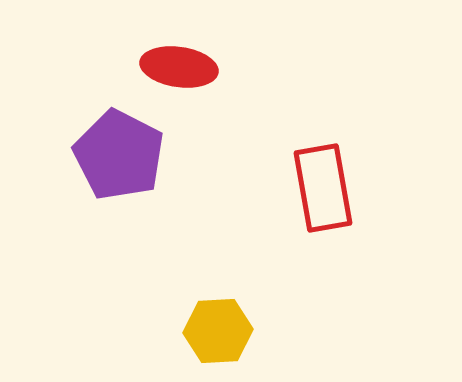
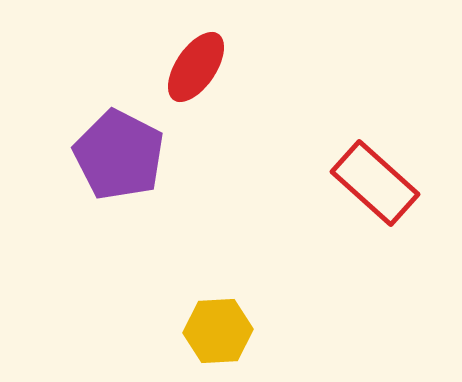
red ellipse: moved 17 px right; rotated 64 degrees counterclockwise
red rectangle: moved 52 px right, 5 px up; rotated 38 degrees counterclockwise
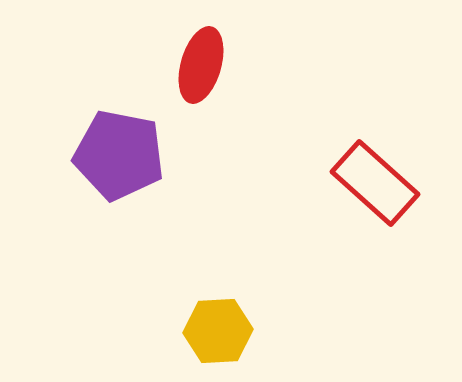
red ellipse: moved 5 px right, 2 px up; rotated 18 degrees counterclockwise
purple pentagon: rotated 16 degrees counterclockwise
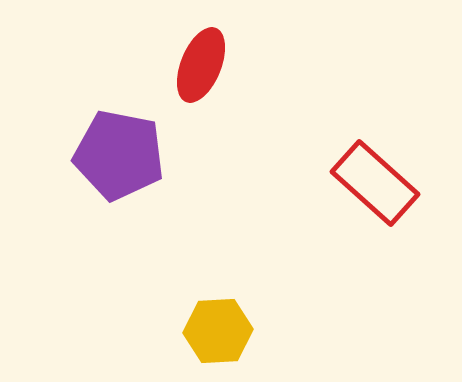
red ellipse: rotated 6 degrees clockwise
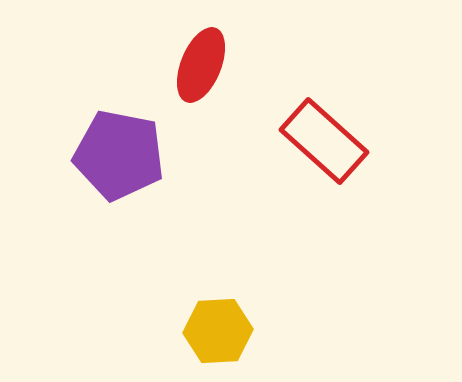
red rectangle: moved 51 px left, 42 px up
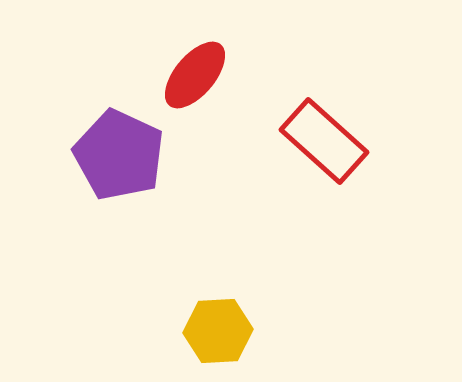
red ellipse: moved 6 px left, 10 px down; rotated 18 degrees clockwise
purple pentagon: rotated 14 degrees clockwise
